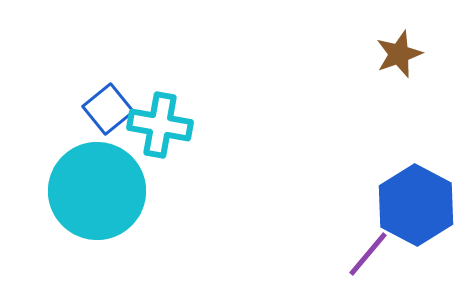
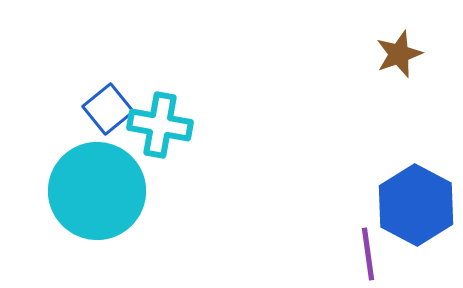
purple line: rotated 48 degrees counterclockwise
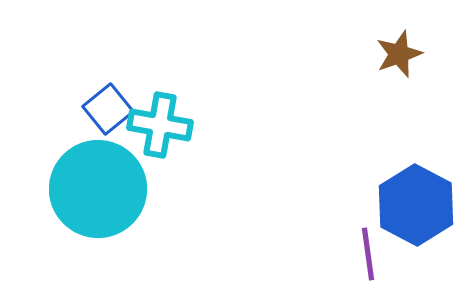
cyan circle: moved 1 px right, 2 px up
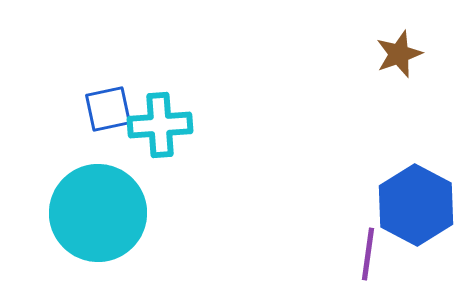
blue square: rotated 27 degrees clockwise
cyan cross: rotated 14 degrees counterclockwise
cyan circle: moved 24 px down
purple line: rotated 16 degrees clockwise
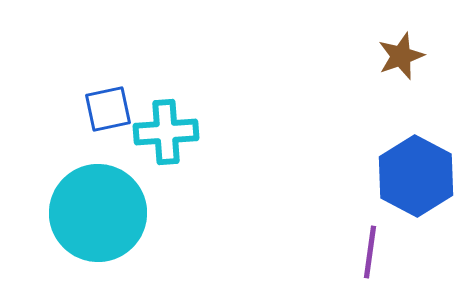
brown star: moved 2 px right, 2 px down
cyan cross: moved 6 px right, 7 px down
blue hexagon: moved 29 px up
purple line: moved 2 px right, 2 px up
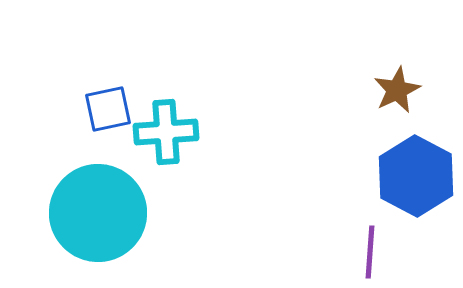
brown star: moved 4 px left, 34 px down; rotated 6 degrees counterclockwise
purple line: rotated 4 degrees counterclockwise
